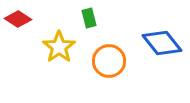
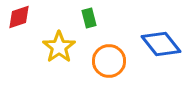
red diamond: moved 1 px right, 2 px up; rotated 52 degrees counterclockwise
blue diamond: moved 1 px left, 1 px down
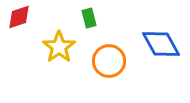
blue diamond: rotated 9 degrees clockwise
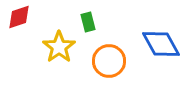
green rectangle: moved 1 px left, 4 px down
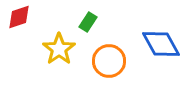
green rectangle: rotated 48 degrees clockwise
yellow star: moved 2 px down
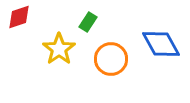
orange circle: moved 2 px right, 2 px up
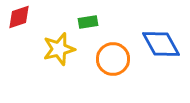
green rectangle: rotated 48 degrees clockwise
yellow star: rotated 20 degrees clockwise
orange circle: moved 2 px right
